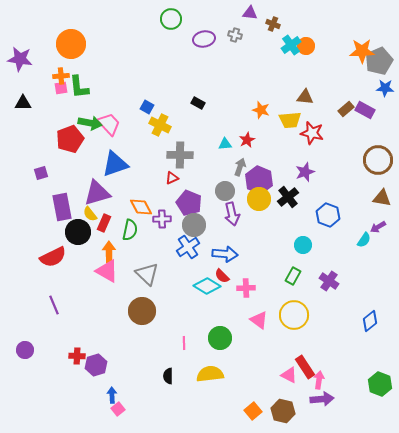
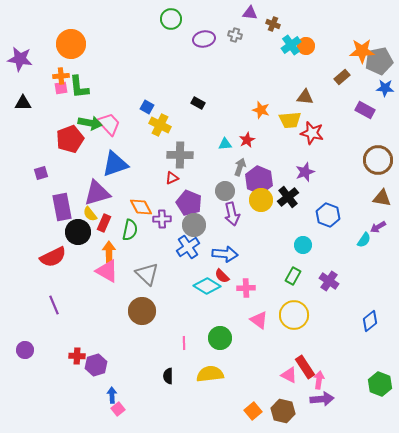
gray pentagon at (379, 61): rotated 12 degrees clockwise
brown rectangle at (346, 109): moved 4 px left, 32 px up
yellow circle at (259, 199): moved 2 px right, 1 px down
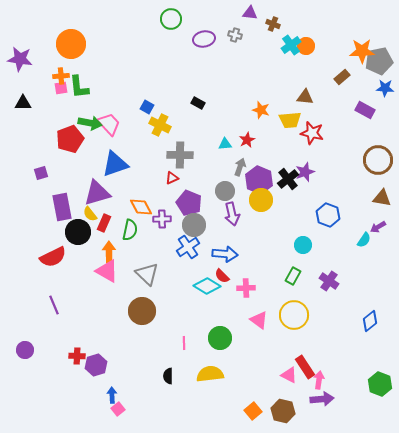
black cross at (288, 197): moved 18 px up
